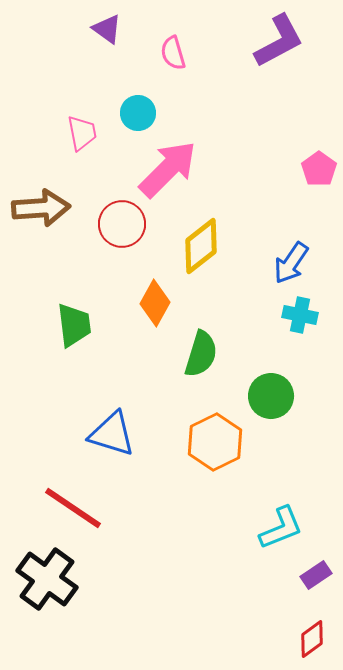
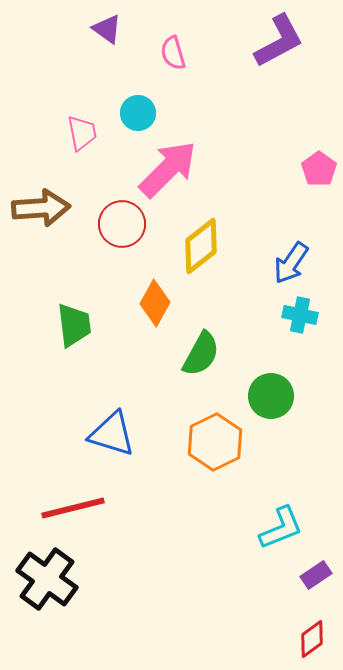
green semicircle: rotated 12 degrees clockwise
red line: rotated 48 degrees counterclockwise
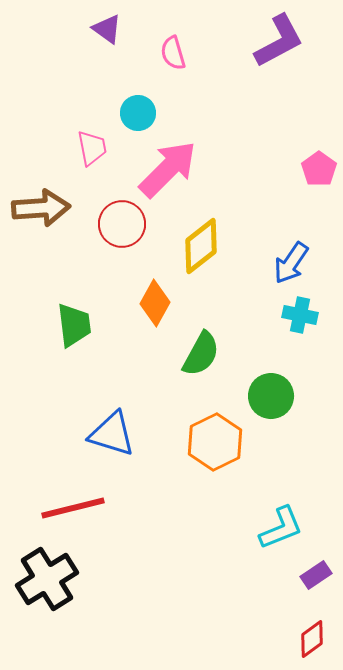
pink trapezoid: moved 10 px right, 15 px down
black cross: rotated 22 degrees clockwise
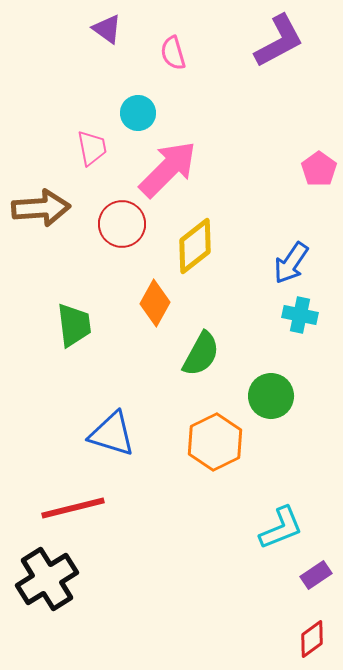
yellow diamond: moved 6 px left
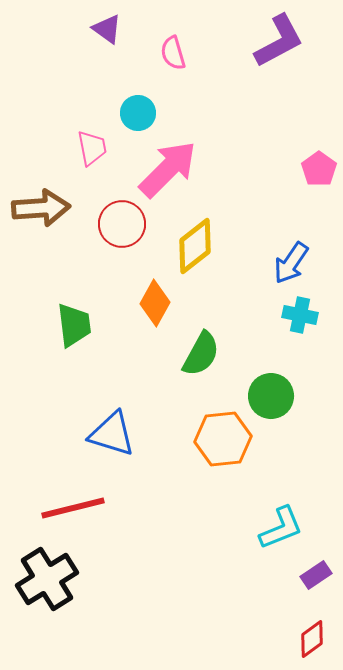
orange hexagon: moved 8 px right, 3 px up; rotated 20 degrees clockwise
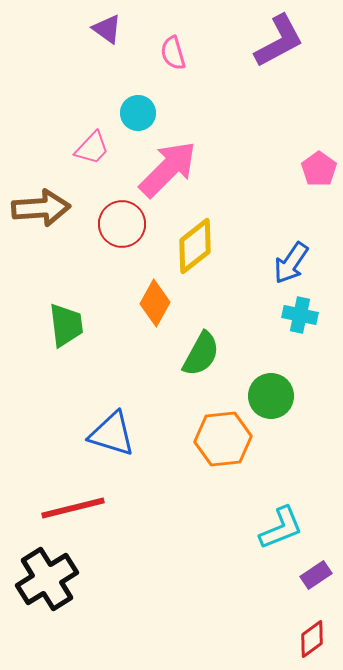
pink trapezoid: rotated 54 degrees clockwise
green trapezoid: moved 8 px left
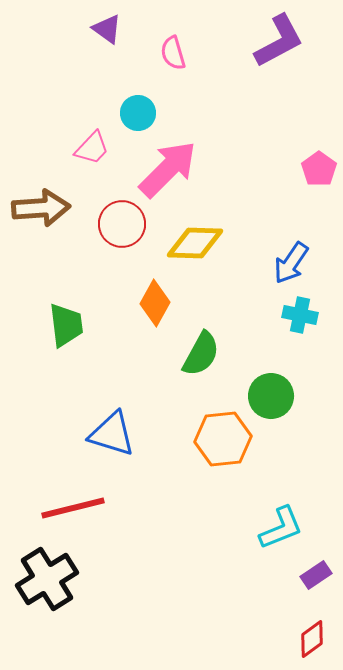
yellow diamond: moved 3 px up; rotated 40 degrees clockwise
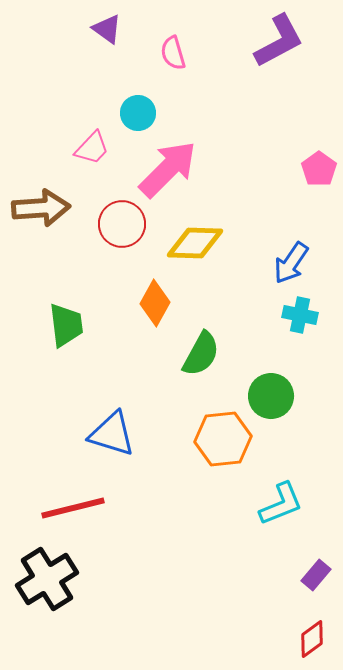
cyan L-shape: moved 24 px up
purple rectangle: rotated 16 degrees counterclockwise
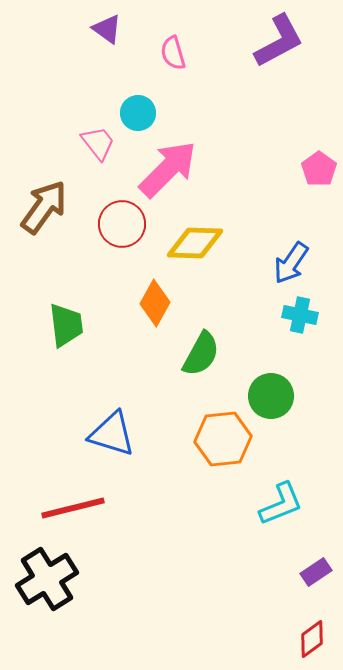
pink trapezoid: moved 6 px right, 5 px up; rotated 81 degrees counterclockwise
brown arrow: moved 3 px right, 1 px up; rotated 50 degrees counterclockwise
purple rectangle: moved 3 px up; rotated 16 degrees clockwise
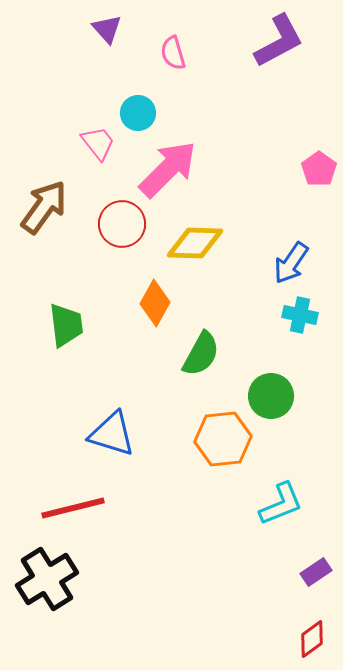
purple triangle: rotated 12 degrees clockwise
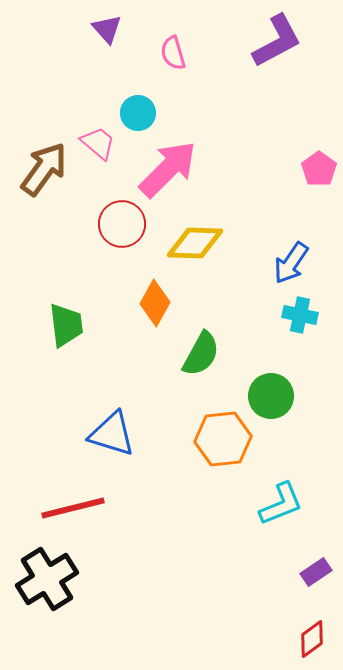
purple L-shape: moved 2 px left
pink trapezoid: rotated 12 degrees counterclockwise
brown arrow: moved 38 px up
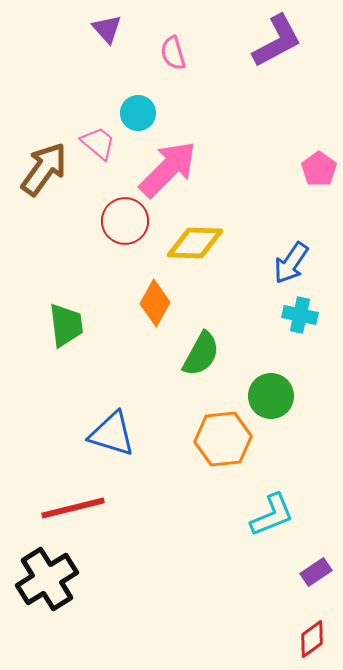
red circle: moved 3 px right, 3 px up
cyan L-shape: moved 9 px left, 11 px down
